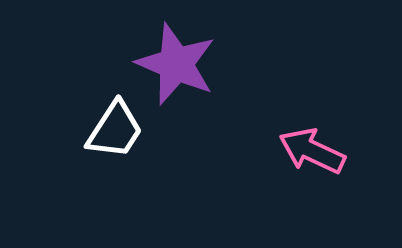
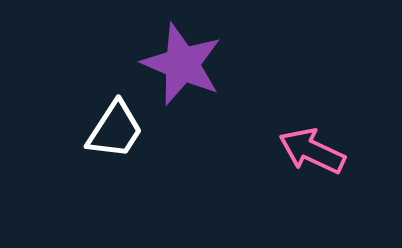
purple star: moved 6 px right
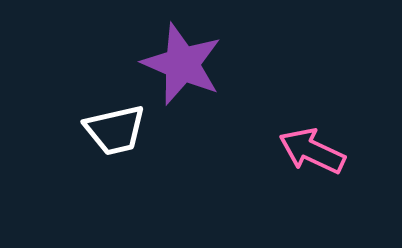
white trapezoid: rotated 44 degrees clockwise
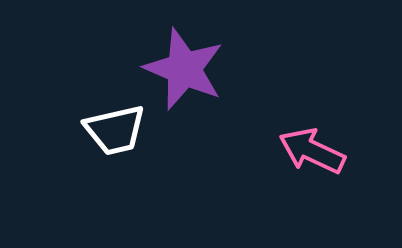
purple star: moved 2 px right, 5 px down
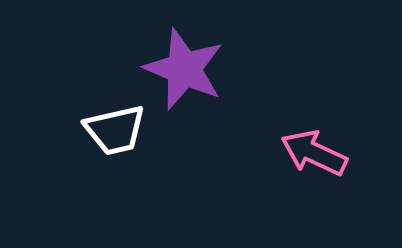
pink arrow: moved 2 px right, 2 px down
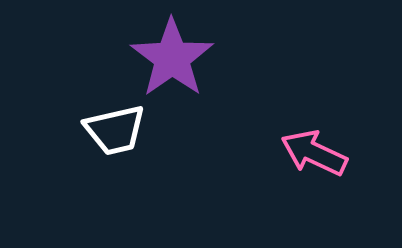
purple star: moved 12 px left, 11 px up; rotated 14 degrees clockwise
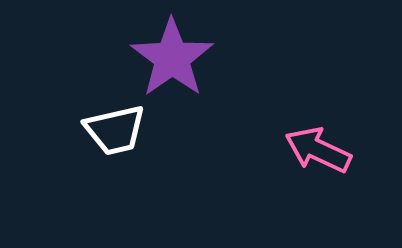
pink arrow: moved 4 px right, 3 px up
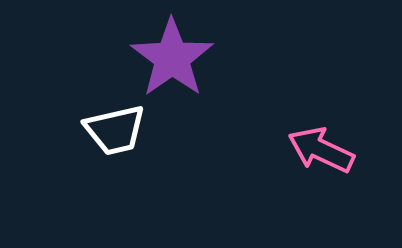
pink arrow: moved 3 px right
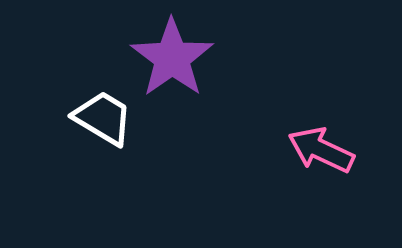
white trapezoid: moved 12 px left, 12 px up; rotated 136 degrees counterclockwise
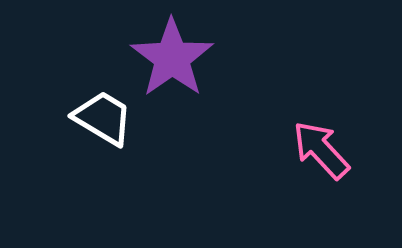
pink arrow: rotated 22 degrees clockwise
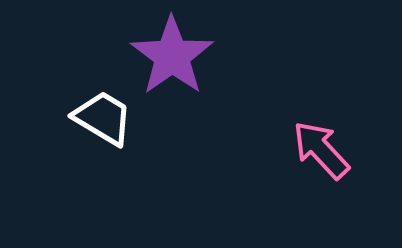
purple star: moved 2 px up
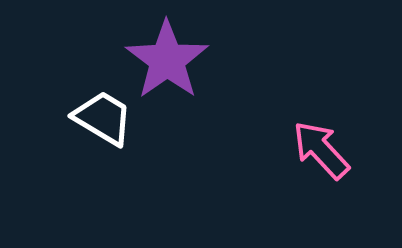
purple star: moved 5 px left, 4 px down
